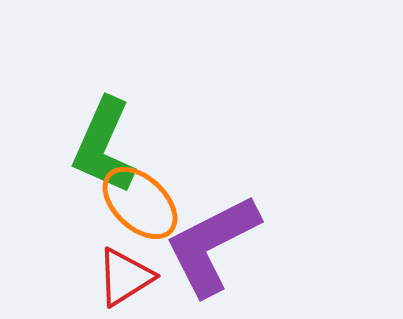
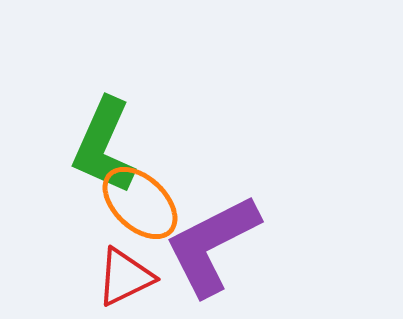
red triangle: rotated 6 degrees clockwise
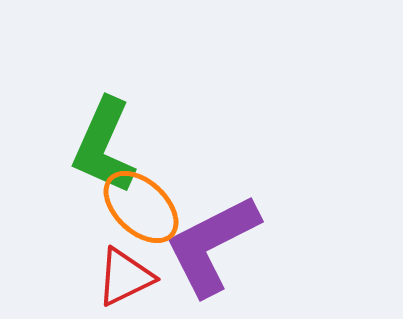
orange ellipse: moved 1 px right, 4 px down
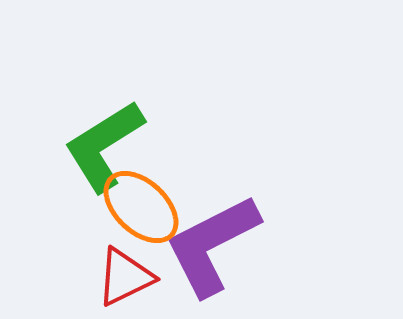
green L-shape: rotated 34 degrees clockwise
